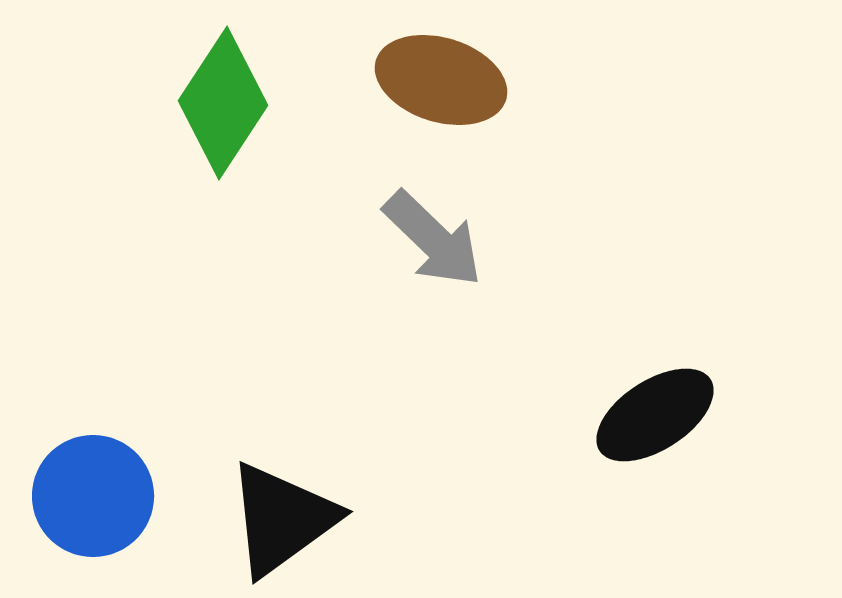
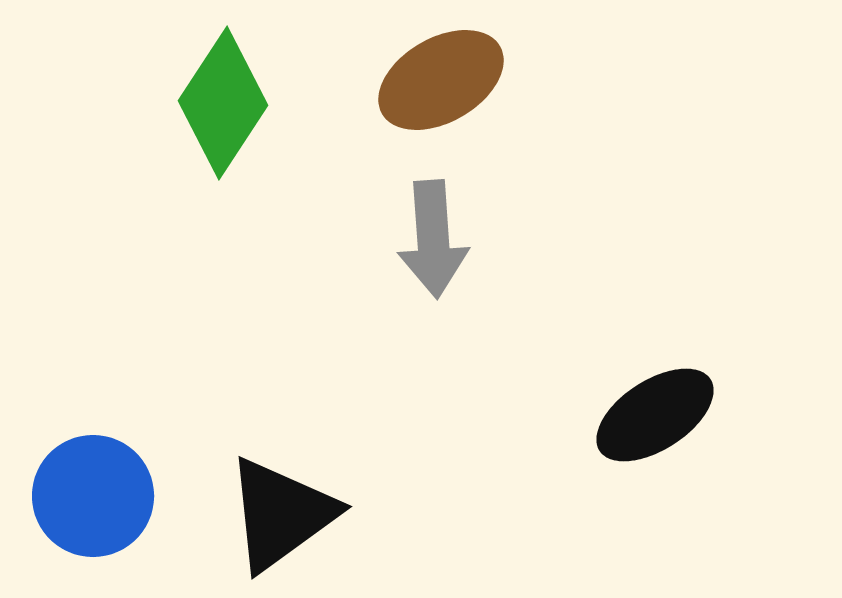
brown ellipse: rotated 47 degrees counterclockwise
gray arrow: rotated 42 degrees clockwise
black triangle: moved 1 px left, 5 px up
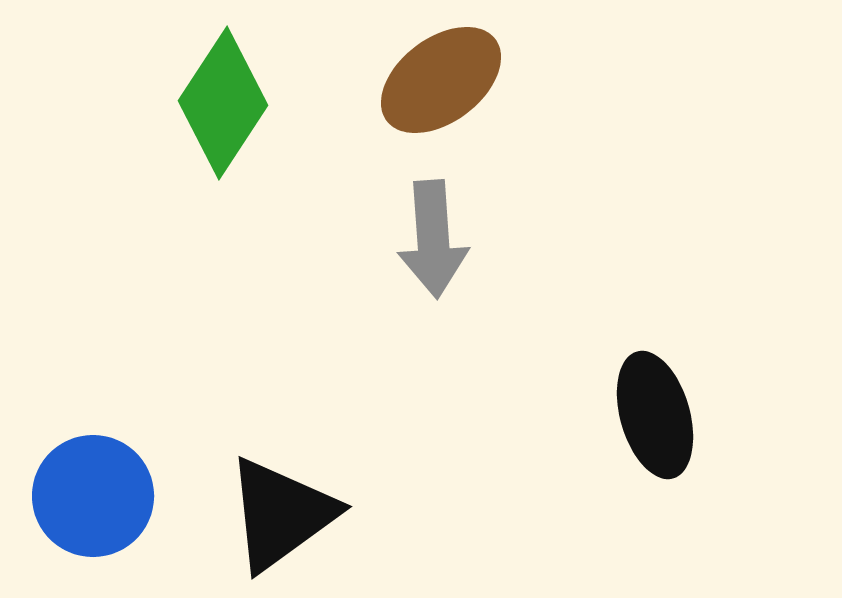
brown ellipse: rotated 7 degrees counterclockwise
black ellipse: rotated 73 degrees counterclockwise
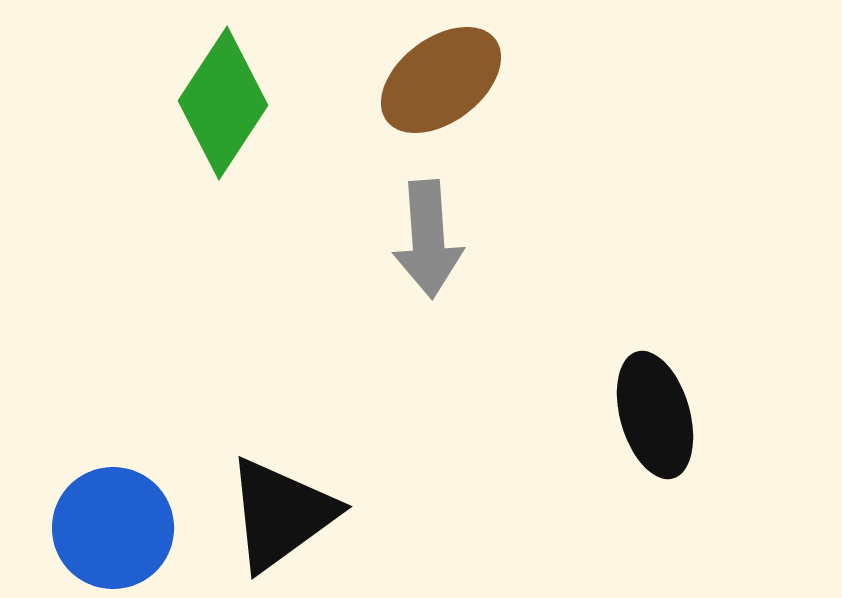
gray arrow: moved 5 px left
blue circle: moved 20 px right, 32 px down
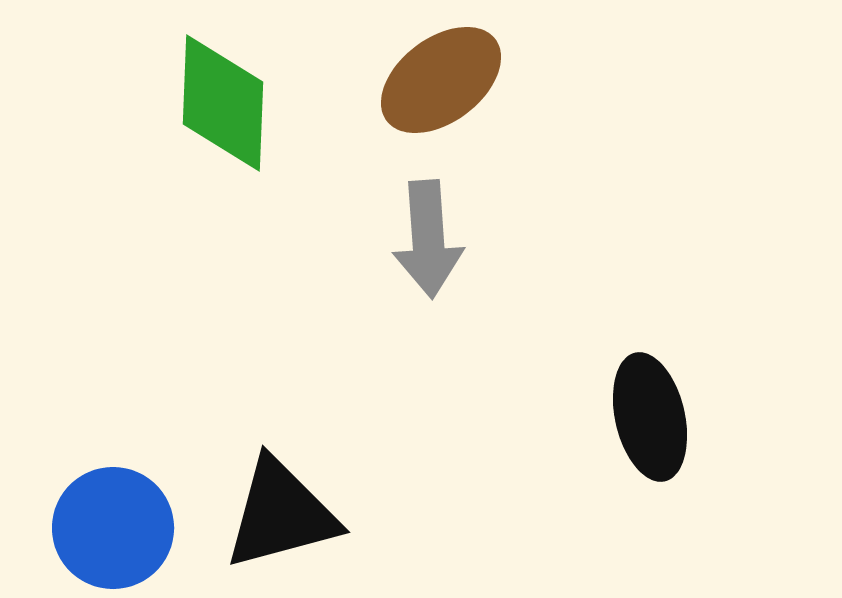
green diamond: rotated 31 degrees counterclockwise
black ellipse: moved 5 px left, 2 px down; rotated 3 degrees clockwise
black triangle: rotated 21 degrees clockwise
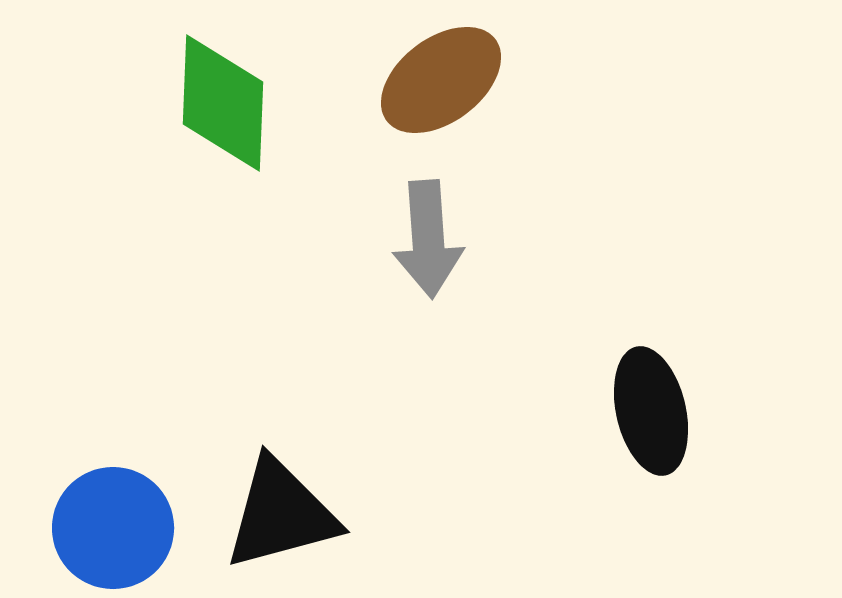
black ellipse: moved 1 px right, 6 px up
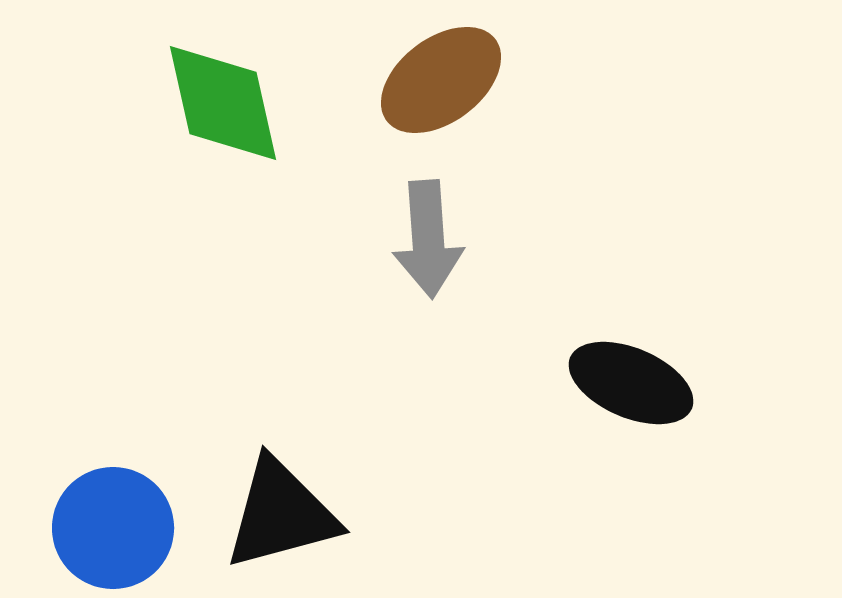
green diamond: rotated 15 degrees counterclockwise
black ellipse: moved 20 px left, 28 px up; rotated 54 degrees counterclockwise
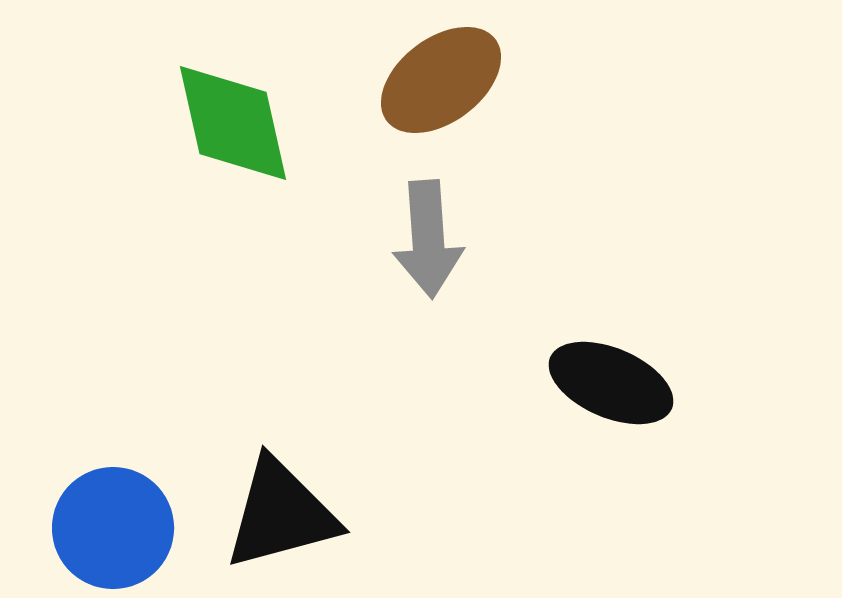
green diamond: moved 10 px right, 20 px down
black ellipse: moved 20 px left
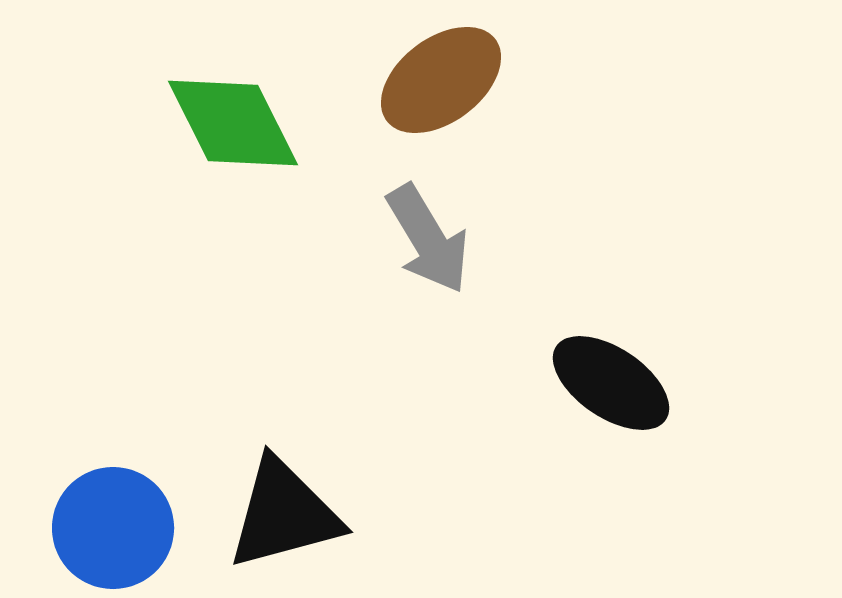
green diamond: rotated 14 degrees counterclockwise
gray arrow: rotated 27 degrees counterclockwise
black ellipse: rotated 11 degrees clockwise
black triangle: moved 3 px right
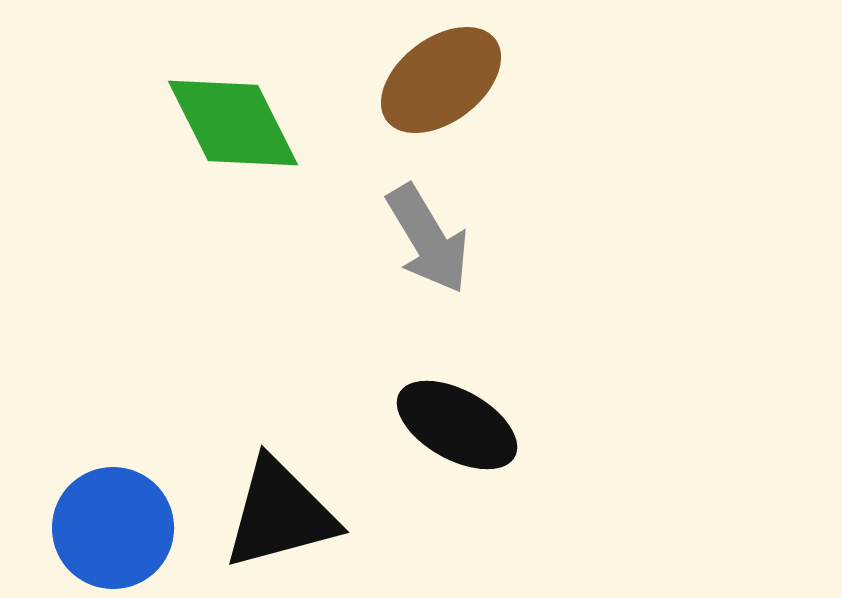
black ellipse: moved 154 px left, 42 px down; rotated 5 degrees counterclockwise
black triangle: moved 4 px left
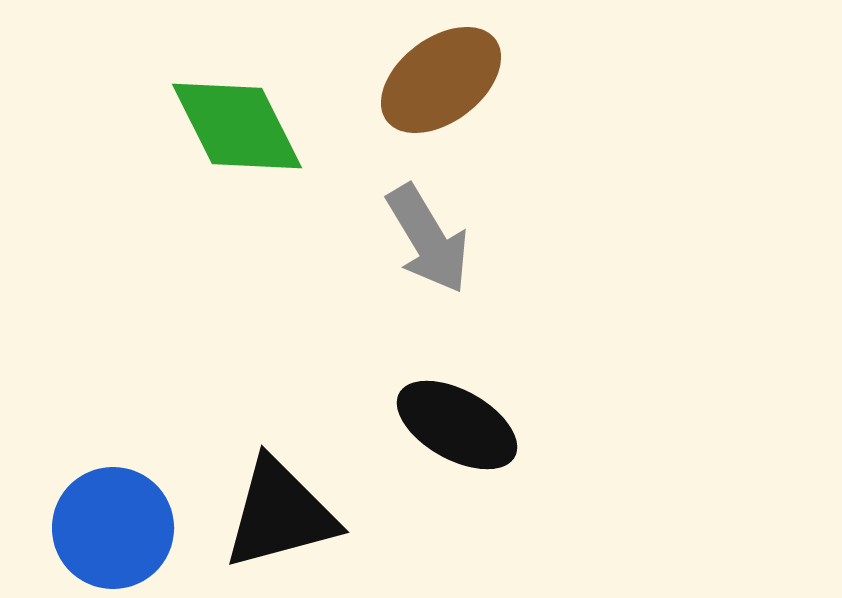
green diamond: moved 4 px right, 3 px down
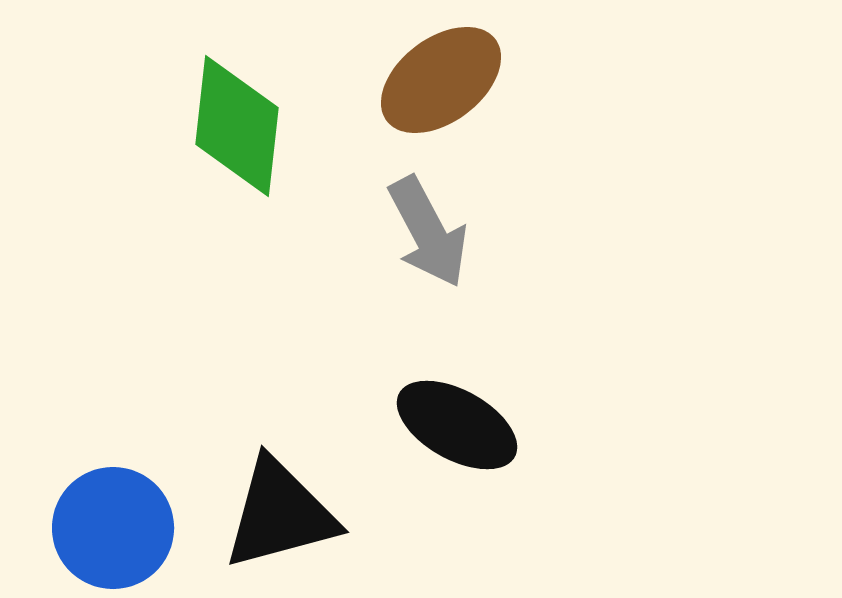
green diamond: rotated 33 degrees clockwise
gray arrow: moved 7 px up; rotated 3 degrees clockwise
